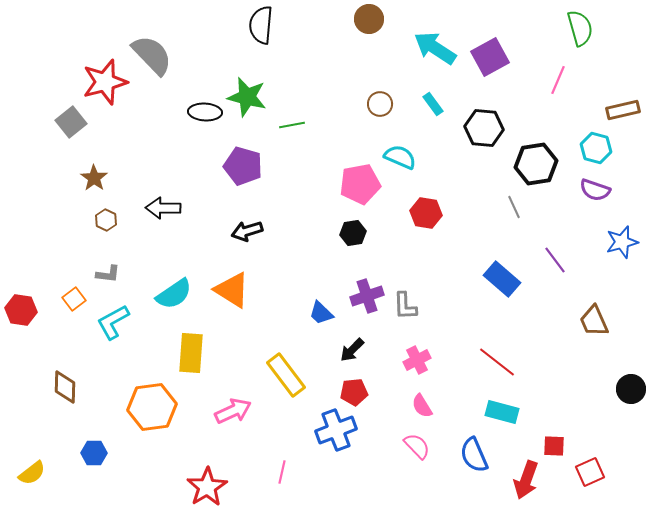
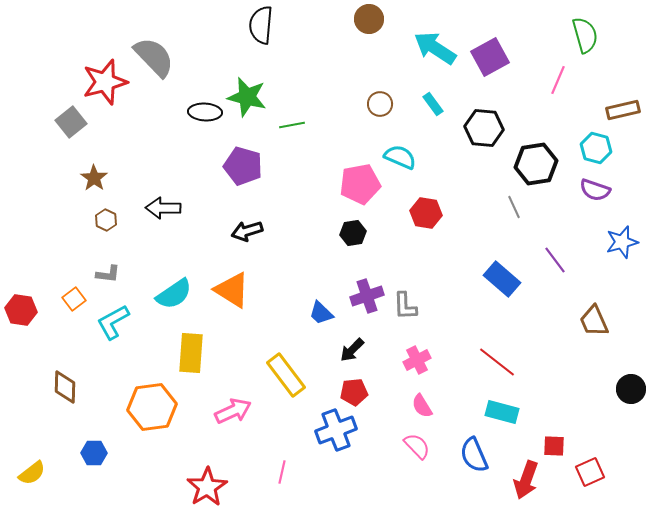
green semicircle at (580, 28): moved 5 px right, 7 px down
gray semicircle at (152, 55): moved 2 px right, 2 px down
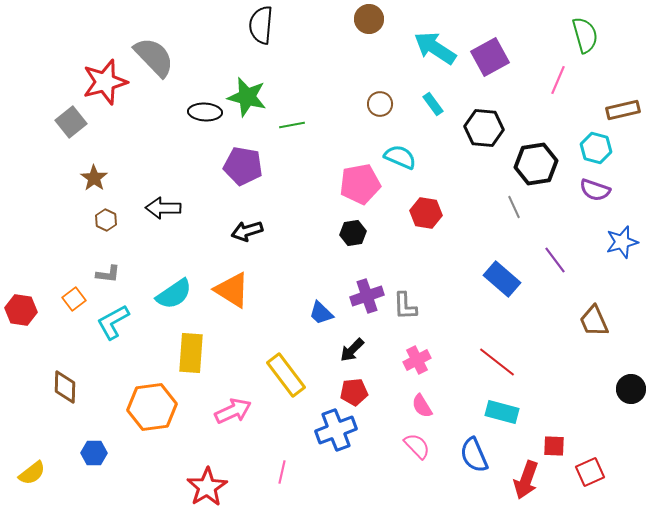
purple pentagon at (243, 166): rotated 6 degrees counterclockwise
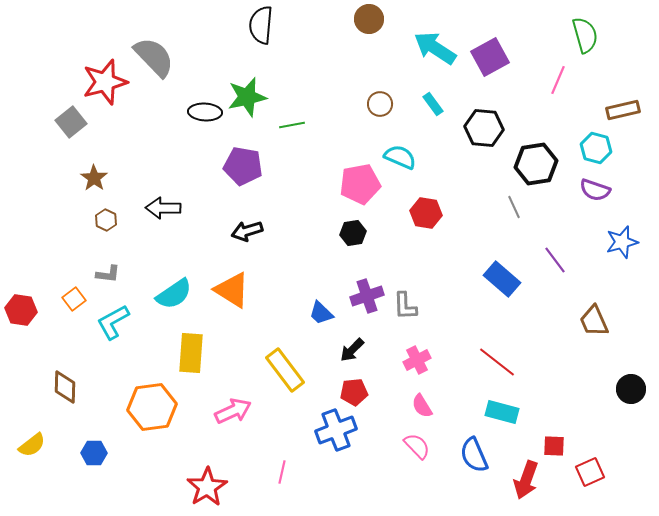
green star at (247, 97): rotated 27 degrees counterclockwise
yellow rectangle at (286, 375): moved 1 px left, 5 px up
yellow semicircle at (32, 473): moved 28 px up
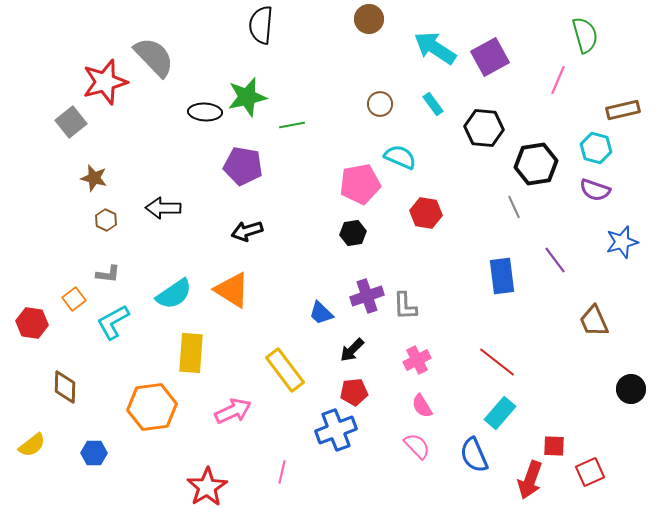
brown star at (94, 178): rotated 20 degrees counterclockwise
blue rectangle at (502, 279): moved 3 px up; rotated 42 degrees clockwise
red hexagon at (21, 310): moved 11 px right, 13 px down
cyan rectangle at (502, 412): moved 2 px left, 1 px down; rotated 64 degrees counterclockwise
red arrow at (526, 480): moved 4 px right
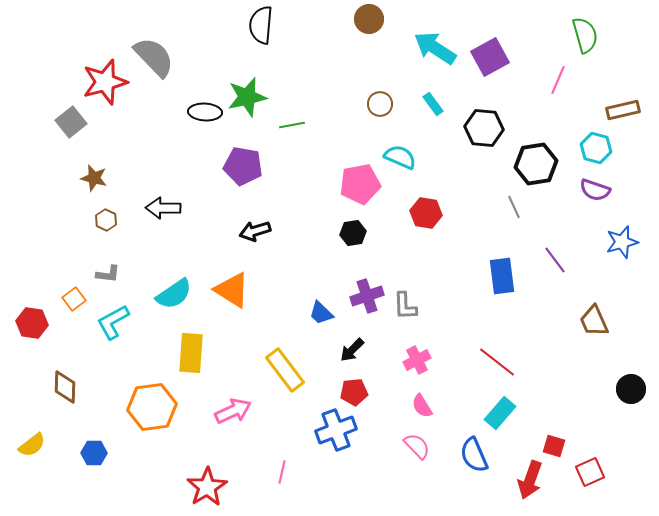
black arrow at (247, 231): moved 8 px right
red square at (554, 446): rotated 15 degrees clockwise
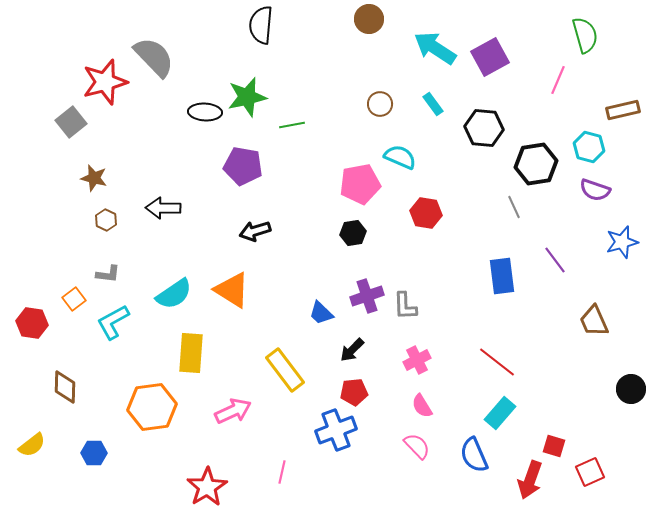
cyan hexagon at (596, 148): moved 7 px left, 1 px up
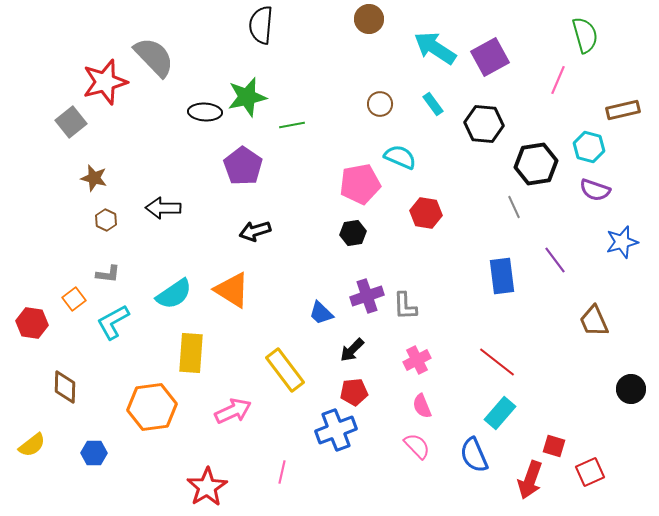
black hexagon at (484, 128): moved 4 px up
purple pentagon at (243, 166): rotated 24 degrees clockwise
pink semicircle at (422, 406): rotated 10 degrees clockwise
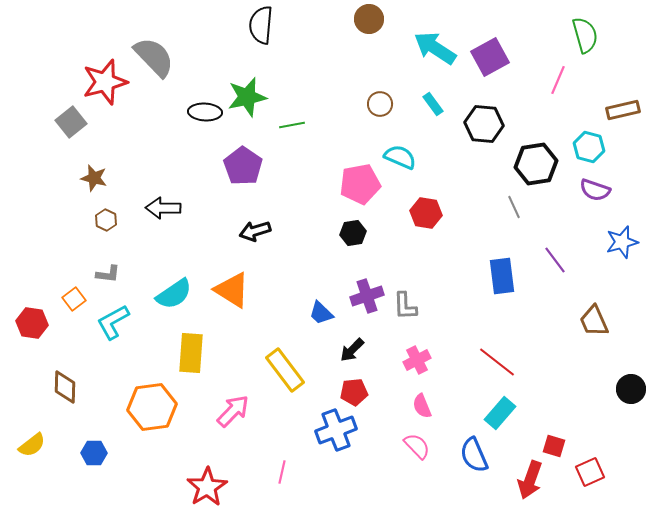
pink arrow at (233, 411): rotated 21 degrees counterclockwise
